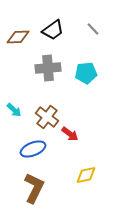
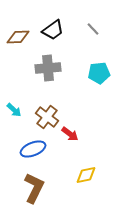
cyan pentagon: moved 13 px right
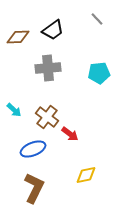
gray line: moved 4 px right, 10 px up
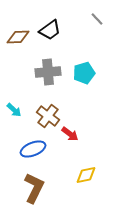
black trapezoid: moved 3 px left
gray cross: moved 4 px down
cyan pentagon: moved 15 px left; rotated 10 degrees counterclockwise
brown cross: moved 1 px right, 1 px up
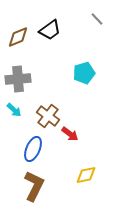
brown diamond: rotated 20 degrees counterclockwise
gray cross: moved 30 px left, 7 px down
blue ellipse: rotated 45 degrees counterclockwise
brown L-shape: moved 2 px up
